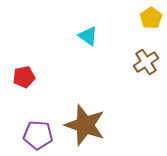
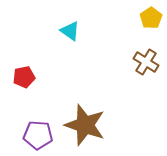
cyan triangle: moved 18 px left, 5 px up
brown cross: rotated 25 degrees counterclockwise
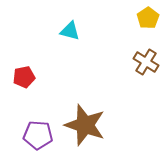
yellow pentagon: moved 3 px left
cyan triangle: rotated 20 degrees counterclockwise
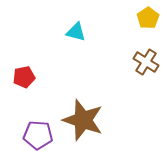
cyan triangle: moved 6 px right, 1 px down
brown star: moved 2 px left, 5 px up
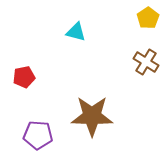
brown star: moved 9 px right, 4 px up; rotated 18 degrees counterclockwise
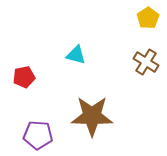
cyan triangle: moved 23 px down
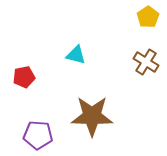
yellow pentagon: moved 1 px up
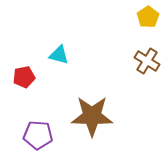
cyan triangle: moved 17 px left
brown cross: moved 1 px right, 1 px up
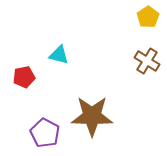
purple pentagon: moved 7 px right, 2 px up; rotated 24 degrees clockwise
